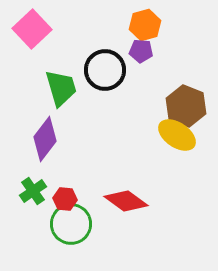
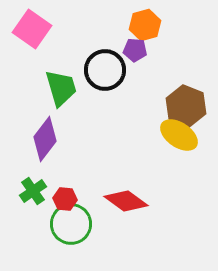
pink square: rotated 12 degrees counterclockwise
purple pentagon: moved 6 px left, 1 px up
yellow ellipse: moved 2 px right
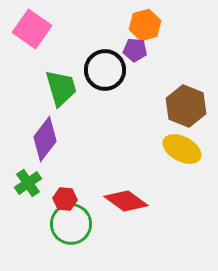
yellow ellipse: moved 3 px right, 14 px down; rotated 6 degrees counterclockwise
green cross: moved 5 px left, 8 px up
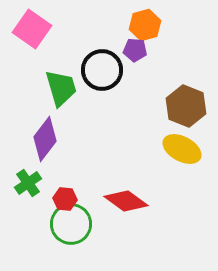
black circle: moved 3 px left
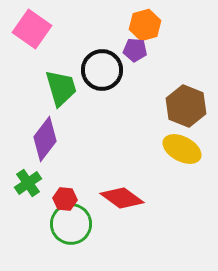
red diamond: moved 4 px left, 3 px up
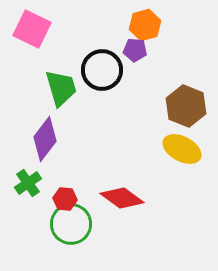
pink square: rotated 9 degrees counterclockwise
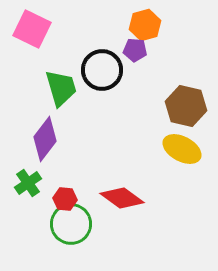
brown hexagon: rotated 9 degrees counterclockwise
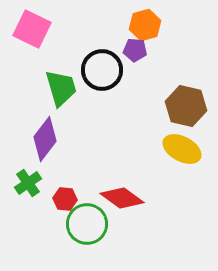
green circle: moved 16 px right
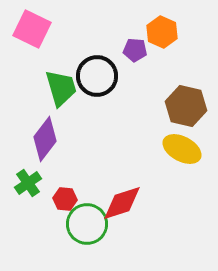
orange hexagon: moved 17 px right, 7 px down; rotated 20 degrees counterclockwise
black circle: moved 5 px left, 6 px down
red diamond: moved 5 px down; rotated 54 degrees counterclockwise
